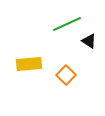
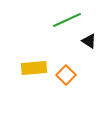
green line: moved 4 px up
yellow rectangle: moved 5 px right, 4 px down
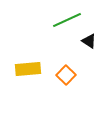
yellow rectangle: moved 6 px left, 1 px down
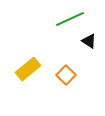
green line: moved 3 px right, 1 px up
yellow rectangle: rotated 35 degrees counterclockwise
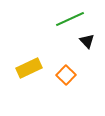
black triangle: moved 2 px left; rotated 14 degrees clockwise
yellow rectangle: moved 1 px right, 1 px up; rotated 15 degrees clockwise
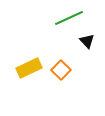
green line: moved 1 px left, 1 px up
orange square: moved 5 px left, 5 px up
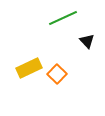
green line: moved 6 px left
orange square: moved 4 px left, 4 px down
